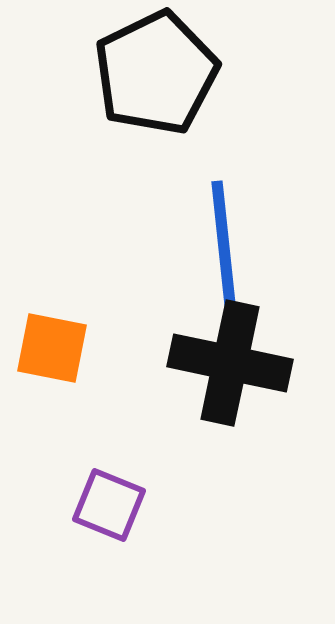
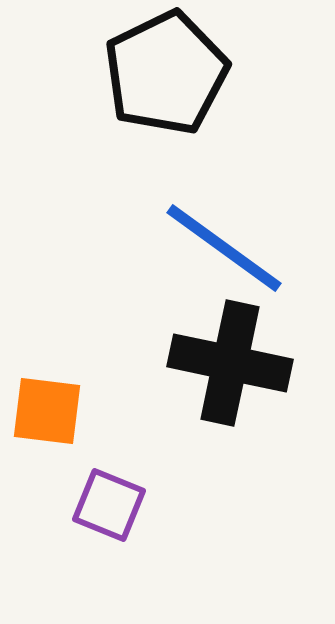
black pentagon: moved 10 px right
blue line: rotated 48 degrees counterclockwise
orange square: moved 5 px left, 63 px down; rotated 4 degrees counterclockwise
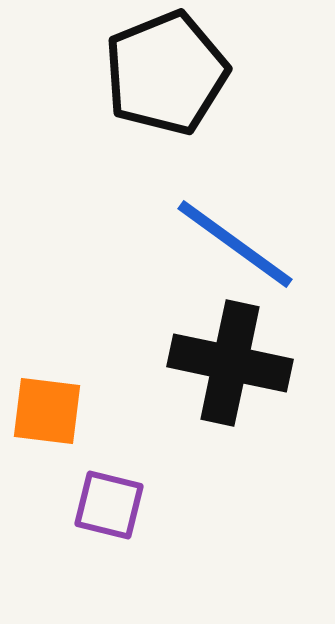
black pentagon: rotated 4 degrees clockwise
blue line: moved 11 px right, 4 px up
purple square: rotated 8 degrees counterclockwise
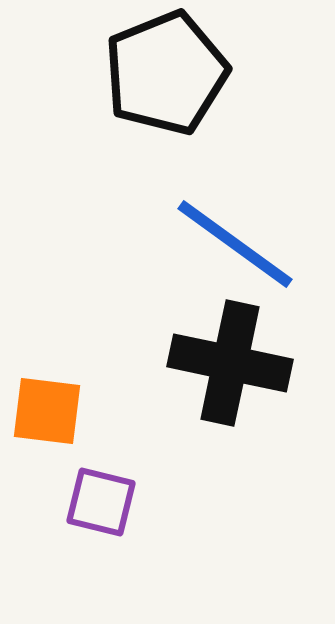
purple square: moved 8 px left, 3 px up
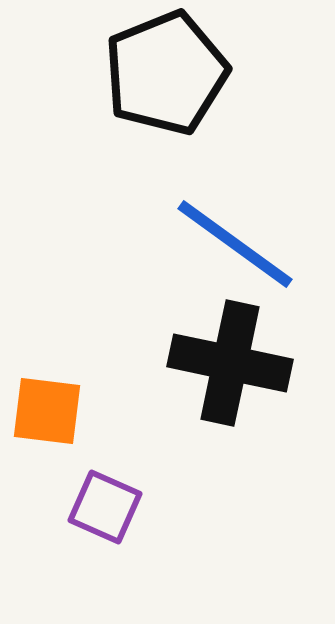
purple square: moved 4 px right, 5 px down; rotated 10 degrees clockwise
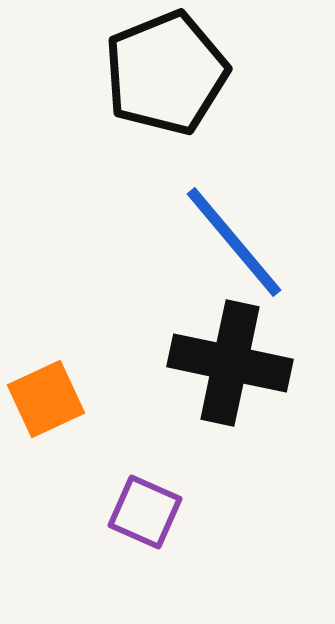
blue line: moved 1 px left, 2 px up; rotated 14 degrees clockwise
orange square: moved 1 px left, 12 px up; rotated 32 degrees counterclockwise
purple square: moved 40 px right, 5 px down
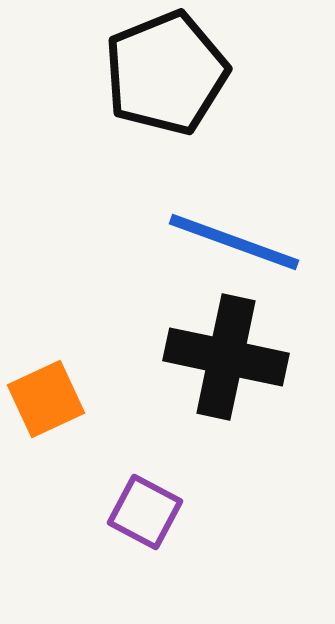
blue line: rotated 30 degrees counterclockwise
black cross: moved 4 px left, 6 px up
purple square: rotated 4 degrees clockwise
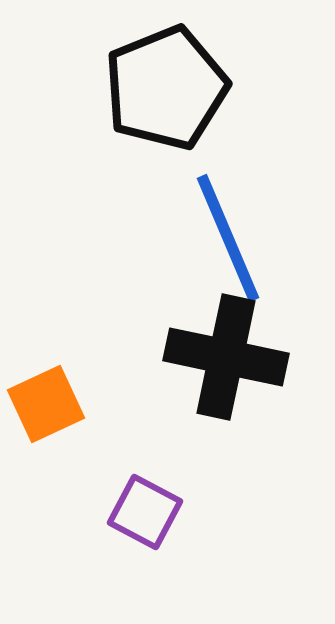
black pentagon: moved 15 px down
blue line: moved 6 px left, 4 px up; rotated 47 degrees clockwise
orange square: moved 5 px down
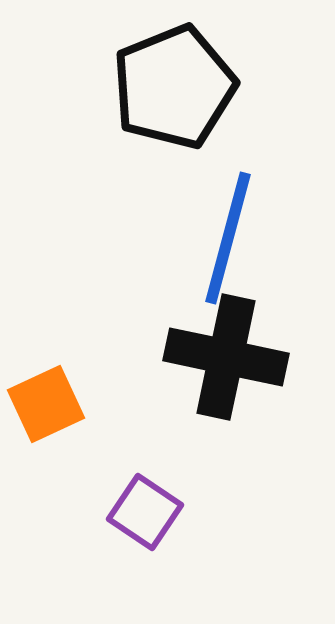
black pentagon: moved 8 px right, 1 px up
blue line: rotated 38 degrees clockwise
purple square: rotated 6 degrees clockwise
